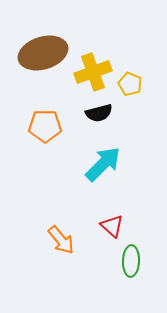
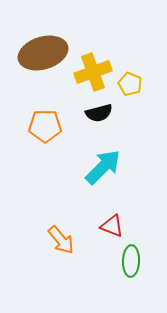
cyan arrow: moved 3 px down
red triangle: rotated 20 degrees counterclockwise
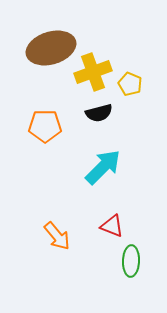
brown ellipse: moved 8 px right, 5 px up
orange arrow: moved 4 px left, 4 px up
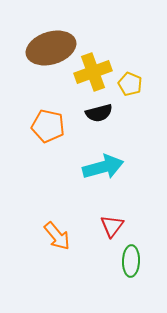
orange pentagon: moved 3 px right; rotated 12 degrees clockwise
cyan arrow: rotated 30 degrees clockwise
red triangle: rotated 45 degrees clockwise
